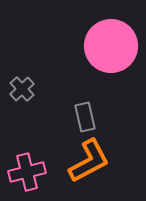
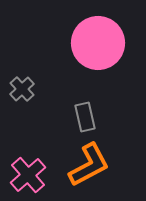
pink circle: moved 13 px left, 3 px up
orange L-shape: moved 4 px down
pink cross: moved 1 px right, 3 px down; rotated 27 degrees counterclockwise
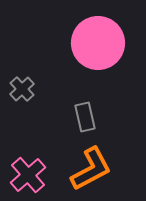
orange L-shape: moved 2 px right, 4 px down
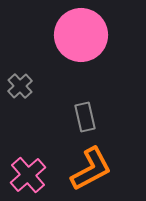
pink circle: moved 17 px left, 8 px up
gray cross: moved 2 px left, 3 px up
